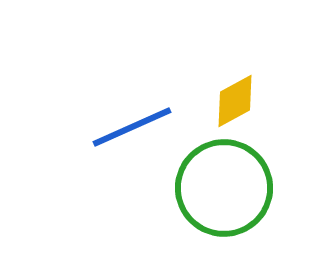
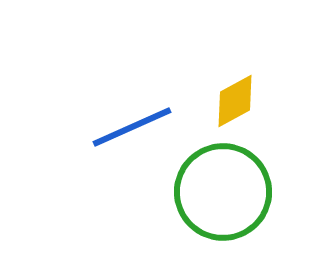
green circle: moved 1 px left, 4 px down
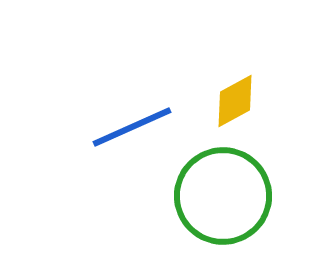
green circle: moved 4 px down
